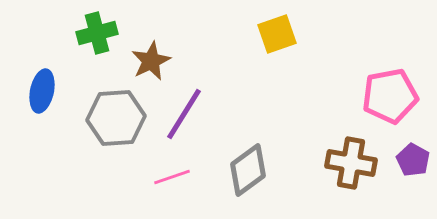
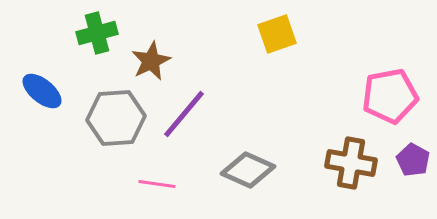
blue ellipse: rotated 63 degrees counterclockwise
purple line: rotated 8 degrees clockwise
gray diamond: rotated 60 degrees clockwise
pink line: moved 15 px left, 7 px down; rotated 27 degrees clockwise
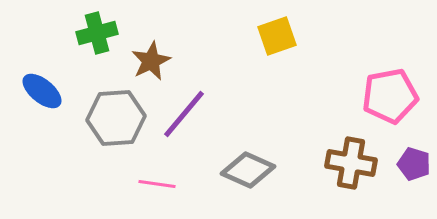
yellow square: moved 2 px down
purple pentagon: moved 1 px right, 4 px down; rotated 12 degrees counterclockwise
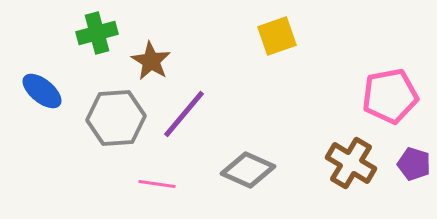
brown star: rotated 15 degrees counterclockwise
brown cross: rotated 21 degrees clockwise
